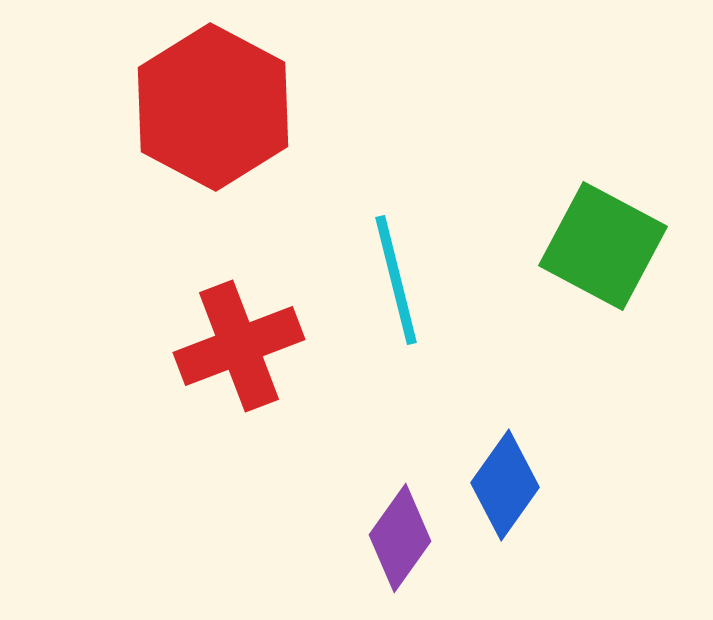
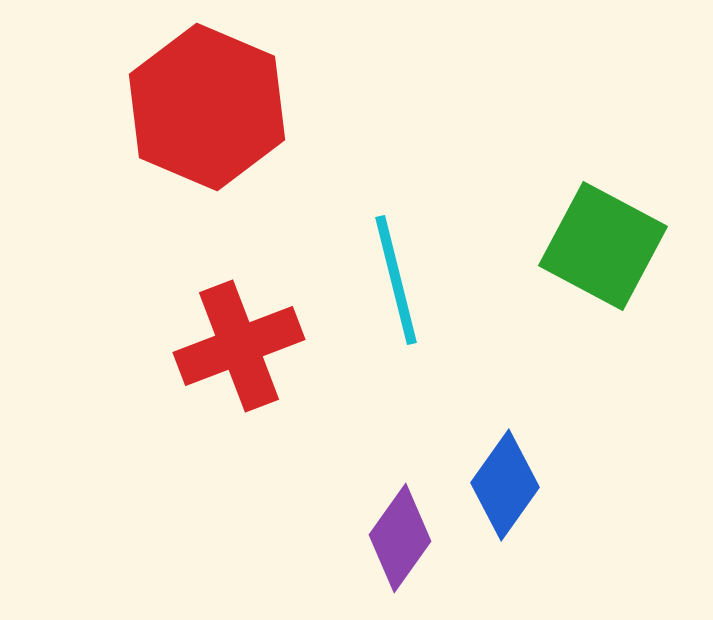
red hexagon: moved 6 px left; rotated 5 degrees counterclockwise
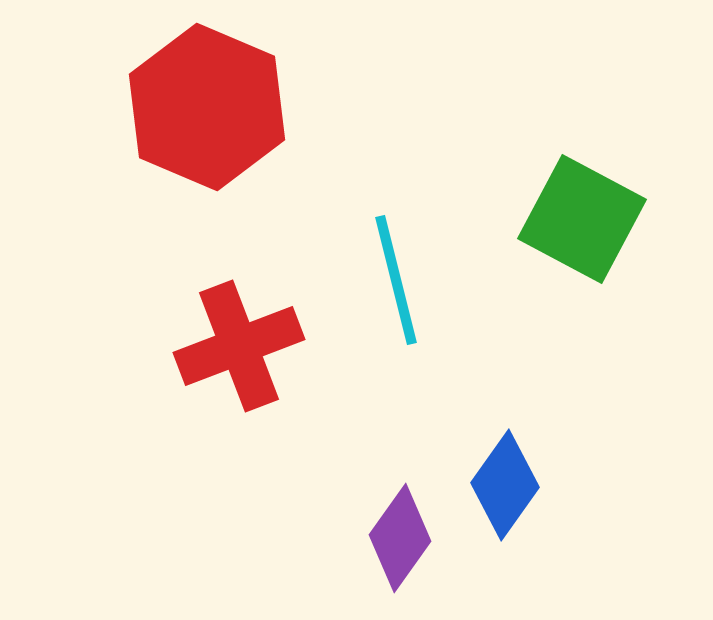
green square: moved 21 px left, 27 px up
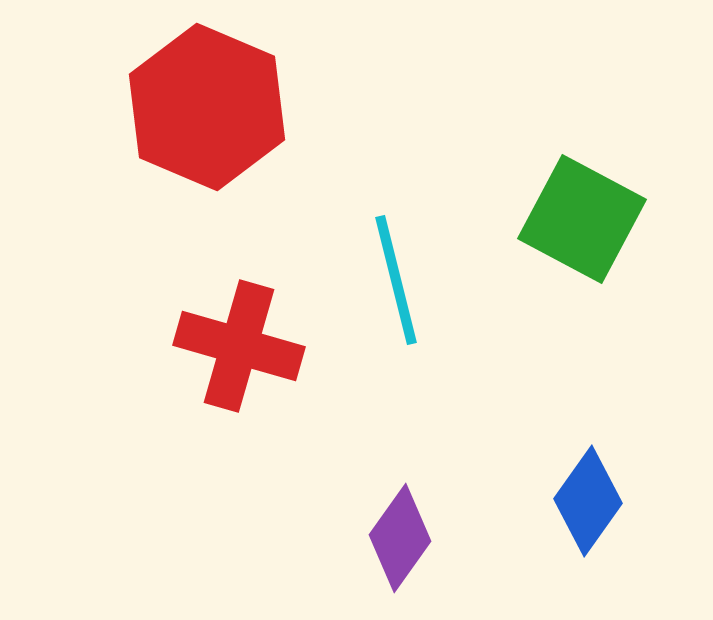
red cross: rotated 37 degrees clockwise
blue diamond: moved 83 px right, 16 px down
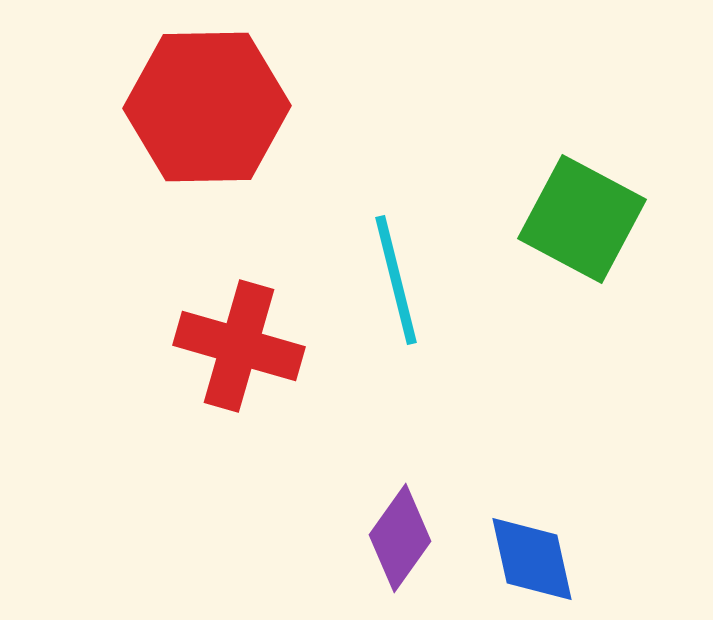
red hexagon: rotated 24 degrees counterclockwise
blue diamond: moved 56 px left, 58 px down; rotated 48 degrees counterclockwise
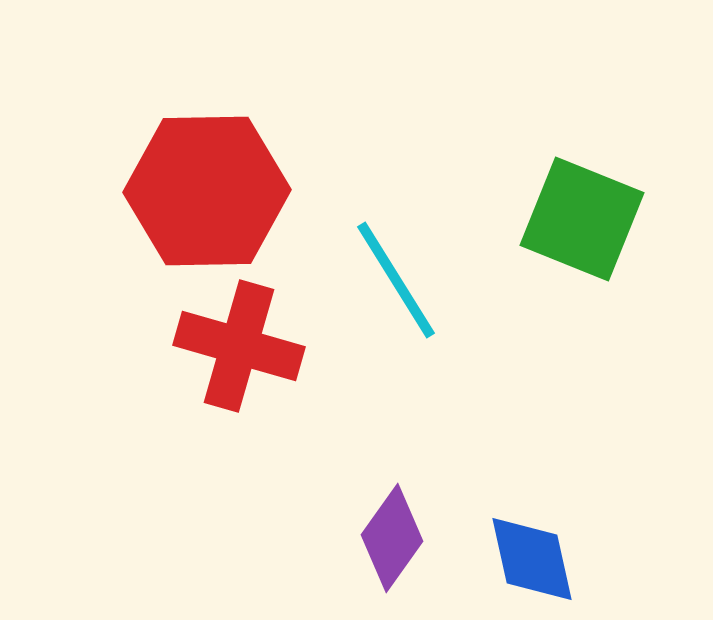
red hexagon: moved 84 px down
green square: rotated 6 degrees counterclockwise
cyan line: rotated 18 degrees counterclockwise
purple diamond: moved 8 px left
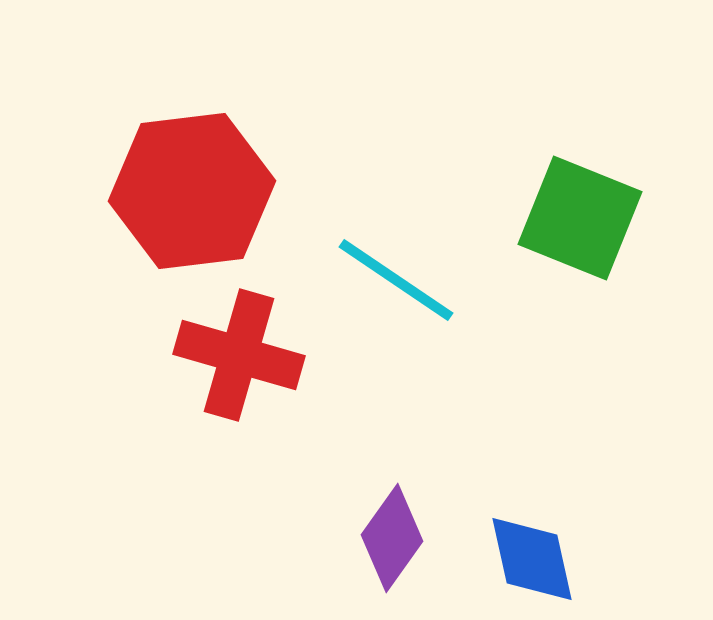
red hexagon: moved 15 px left; rotated 6 degrees counterclockwise
green square: moved 2 px left, 1 px up
cyan line: rotated 24 degrees counterclockwise
red cross: moved 9 px down
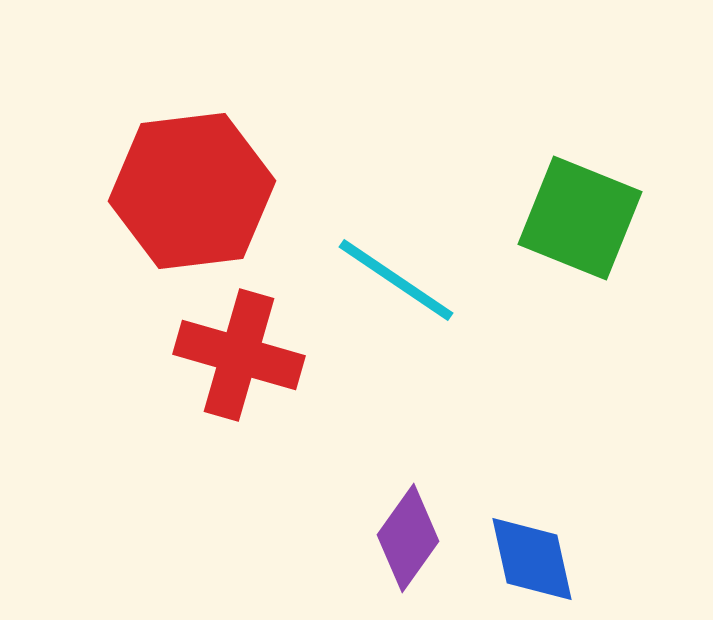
purple diamond: moved 16 px right
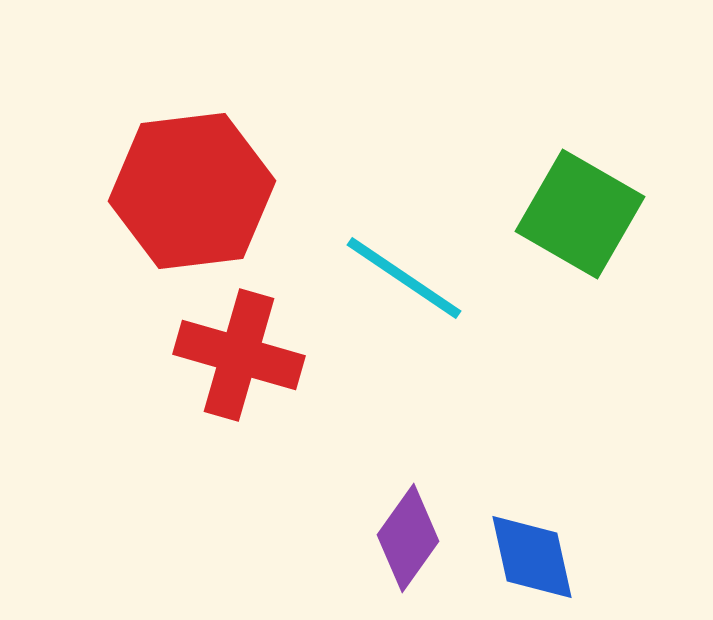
green square: moved 4 px up; rotated 8 degrees clockwise
cyan line: moved 8 px right, 2 px up
blue diamond: moved 2 px up
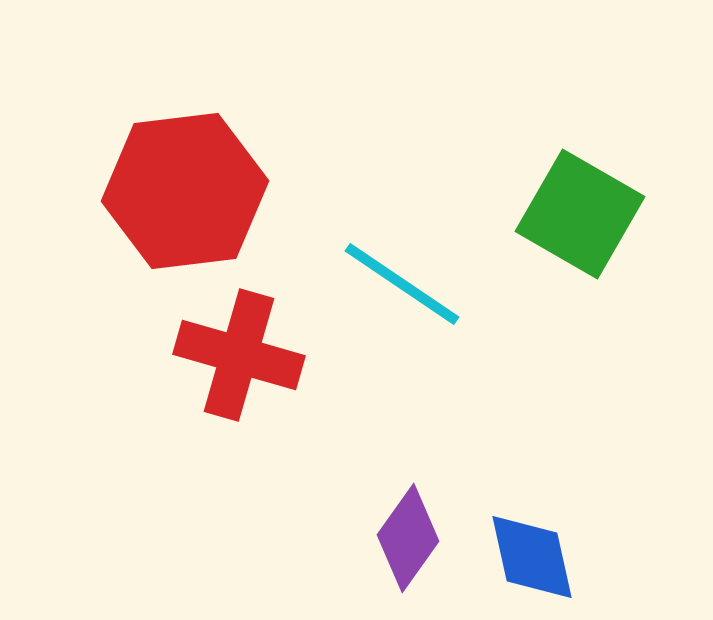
red hexagon: moved 7 px left
cyan line: moved 2 px left, 6 px down
